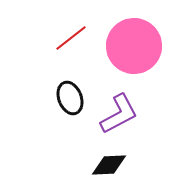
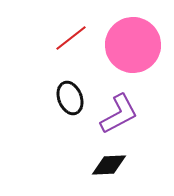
pink circle: moved 1 px left, 1 px up
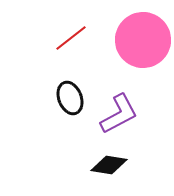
pink circle: moved 10 px right, 5 px up
black diamond: rotated 12 degrees clockwise
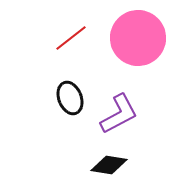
pink circle: moved 5 px left, 2 px up
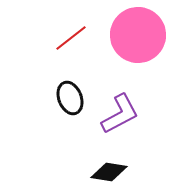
pink circle: moved 3 px up
purple L-shape: moved 1 px right
black diamond: moved 7 px down
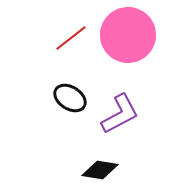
pink circle: moved 10 px left
black ellipse: rotated 36 degrees counterclockwise
black diamond: moved 9 px left, 2 px up
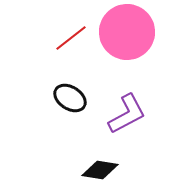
pink circle: moved 1 px left, 3 px up
purple L-shape: moved 7 px right
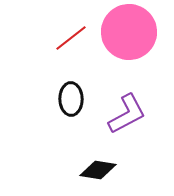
pink circle: moved 2 px right
black ellipse: moved 1 px right, 1 px down; rotated 56 degrees clockwise
black diamond: moved 2 px left
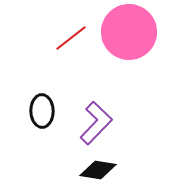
black ellipse: moved 29 px left, 12 px down
purple L-shape: moved 31 px left, 9 px down; rotated 18 degrees counterclockwise
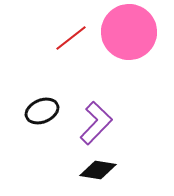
black ellipse: rotated 68 degrees clockwise
